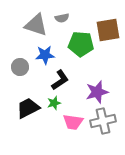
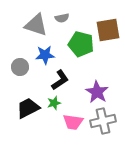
green pentagon: rotated 10 degrees clockwise
purple star: rotated 25 degrees counterclockwise
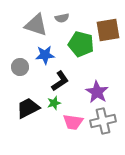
black L-shape: moved 1 px down
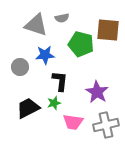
brown square: rotated 15 degrees clockwise
black L-shape: rotated 50 degrees counterclockwise
gray cross: moved 3 px right, 4 px down
